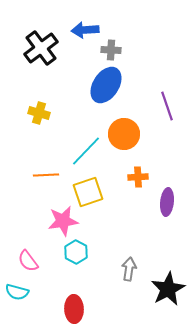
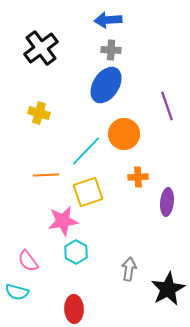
blue arrow: moved 23 px right, 10 px up
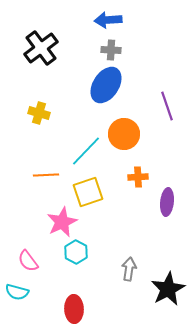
pink star: moved 1 px left, 1 px down; rotated 16 degrees counterclockwise
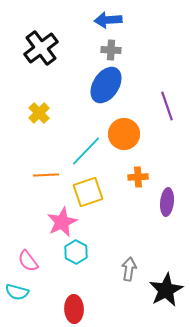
yellow cross: rotated 30 degrees clockwise
black star: moved 2 px left, 1 px down
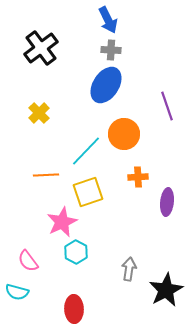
blue arrow: rotated 112 degrees counterclockwise
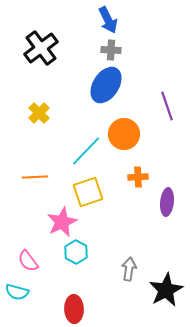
orange line: moved 11 px left, 2 px down
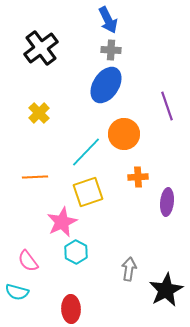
cyan line: moved 1 px down
red ellipse: moved 3 px left
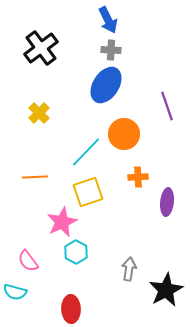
cyan semicircle: moved 2 px left
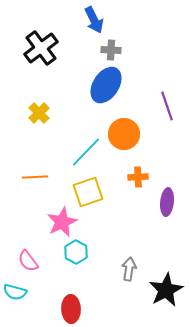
blue arrow: moved 14 px left
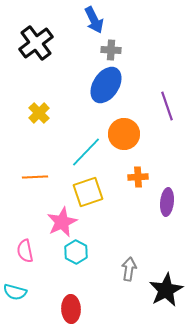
black cross: moved 5 px left, 5 px up
pink semicircle: moved 3 px left, 10 px up; rotated 25 degrees clockwise
